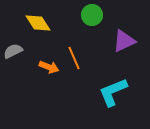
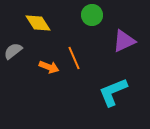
gray semicircle: rotated 12 degrees counterclockwise
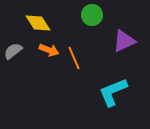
orange arrow: moved 17 px up
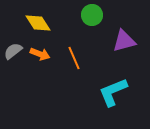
purple triangle: rotated 10 degrees clockwise
orange arrow: moved 9 px left, 4 px down
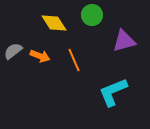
yellow diamond: moved 16 px right
orange arrow: moved 2 px down
orange line: moved 2 px down
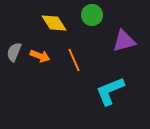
gray semicircle: moved 1 px right, 1 px down; rotated 30 degrees counterclockwise
cyan L-shape: moved 3 px left, 1 px up
